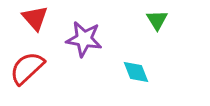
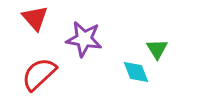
green triangle: moved 29 px down
red semicircle: moved 12 px right, 6 px down
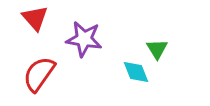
red semicircle: rotated 12 degrees counterclockwise
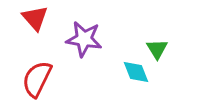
red semicircle: moved 2 px left, 5 px down; rotated 9 degrees counterclockwise
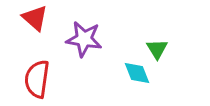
red triangle: rotated 8 degrees counterclockwise
cyan diamond: moved 1 px right, 1 px down
red semicircle: rotated 18 degrees counterclockwise
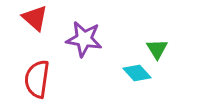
cyan diamond: rotated 20 degrees counterclockwise
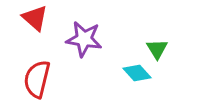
red semicircle: rotated 6 degrees clockwise
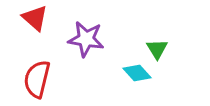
purple star: moved 2 px right
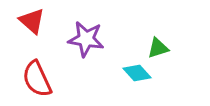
red triangle: moved 3 px left, 3 px down
green triangle: moved 1 px right, 1 px up; rotated 45 degrees clockwise
red semicircle: rotated 39 degrees counterclockwise
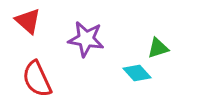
red triangle: moved 4 px left
